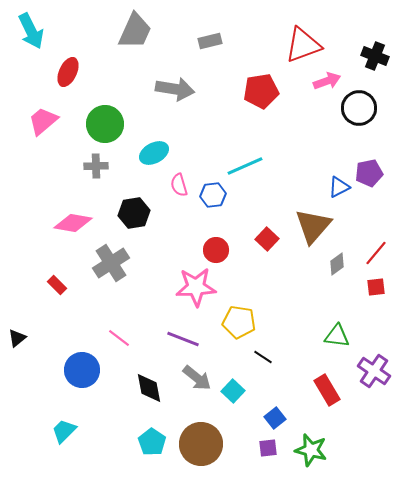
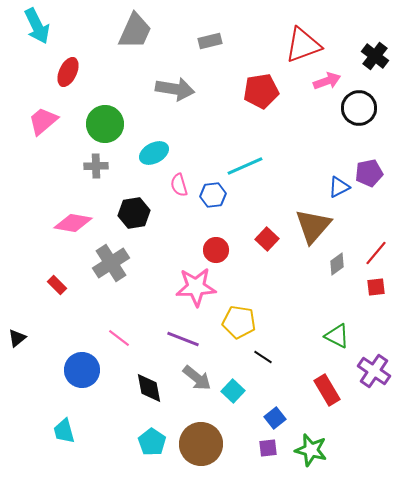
cyan arrow at (31, 31): moved 6 px right, 5 px up
black cross at (375, 56): rotated 16 degrees clockwise
green triangle at (337, 336): rotated 20 degrees clockwise
cyan trapezoid at (64, 431): rotated 60 degrees counterclockwise
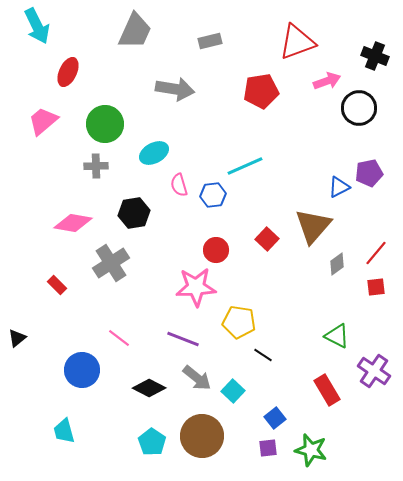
red triangle at (303, 45): moved 6 px left, 3 px up
black cross at (375, 56): rotated 16 degrees counterclockwise
black line at (263, 357): moved 2 px up
black diamond at (149, 388): rotated 52 degrees counterclockwise
brown circle at (201, 444): moved 1 px right, 8 px up
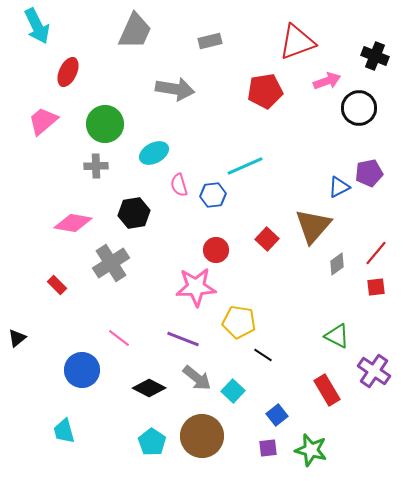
red pentagon at (261, 91): moved 4 px right
blue square at (275, 418): moved 2 px right, 3 px up
